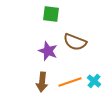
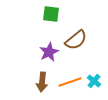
brown semicircle: moved 1 px right, 2 px up; rotated 60 degrees counterclockwise
purple star: moved 1 px right, 1 px down; rotated 24 degrees clockwise
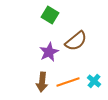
green square: moved 1 px left, 1 px down; rotated 24 degrees clockwise
brown semicircle: moved 1 px down
orange line: moved 2 px left
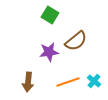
purple star: rotated 18 degrees clockwise
brown arrow: moved 14 px left
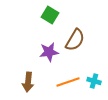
brown semicircle: moved 1 px left, 1 px up; rotated 20 degrees counterclockwise
cyan cross: rotated 24 degrees counterclockwise
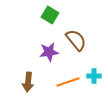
brown semicircle: moved 1 px right; rotated 70 degrees counterclockwise
cyan cross: moved 5 px up; rotated 16 degrees counterclockwise
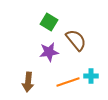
green square: moved 1 px left, 7 px down
cyan cross: moved 3 px left
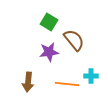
brown semicircle: moved 2 px left
orange line: moved 1 px left, 2 px down; rotated 25 degrees clockwise
